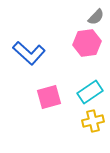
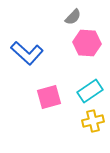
gray semicircle: moved 23 px left
pink hexagon: rotated 12 degrees clockwise
blue L-shape: moved 2 px left
cyan rectangle: moved 1 px up
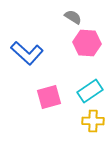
gray semicircle: rotated 102 degrees counterclockwise
yellow cross: rotated 15 degrees clockwise
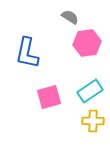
gray semicircle: moved 3 px left
pink hexagon: rotated 12 degrees counterclockwise
blue L-shape: rotated 60 degrees clockwise
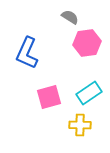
blue L-shape: rotated 12 degrees clockwise
cyan rectangle: moved 1 px left, 2 px down
yellow cross: moved 13 px left, 4 px down
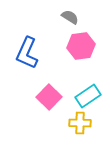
pink hexagon: moved 6 px left, 3 px down
cyan rectangle: moved 1 px left, 3 px down
pink square: rotated 30 degrees counterclockwise
yellow cross: moved 2 px up
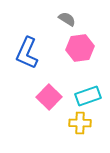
gray semicircle: moved 3 px left, 2 px down
pink hexagon: moved 1 px left, 2 px down
cyan rectangle: rotated 15 degrees clockwise
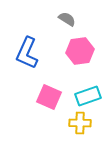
pink hexagon: moved 3 px down
pink square: rotated 20 degrees counterclockwise
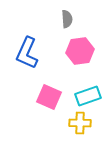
gray semicircle: rotated 54 degrees clockwise
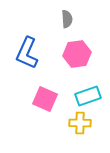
pink hexagon: moved 3 px left, 3 px down
pink square: moved 4 px left, 2 px down
